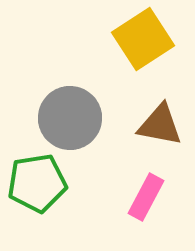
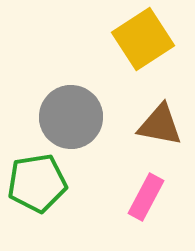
gray circle: moved 1 px right, 1 px up
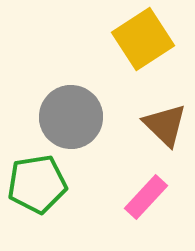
brown triangle: moved 5 px right; rotated 33 degrees clockwise
green pentagon: moved 1 px down
pink rectangle: rotated 15 degrees clockwise
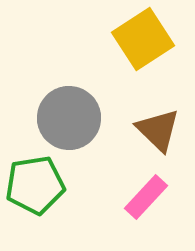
gray circle: moved 2 px left, 1 px down
brown triangle: moved 7 px left, 5 px down
green pentagon: moved 2 px left, 1 px down
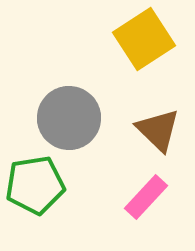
yellow square: moved 1 px right
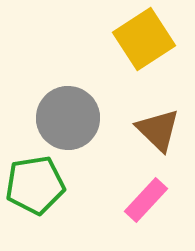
gray circle: moved 1 px left
pink rectangle: moved 3 px down
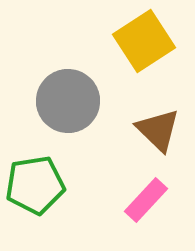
yellow square: moved 2 px down
gray circle: moved 17 px up
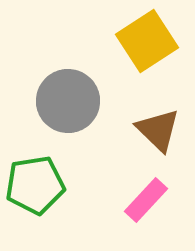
yellow square: moved 3 px right
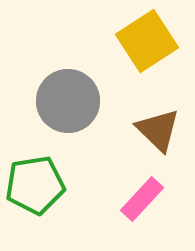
pink rectangle: moved 4 px left, 1 px up
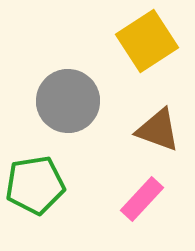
brown triangle: rotated 24 degrees counterclockwise
